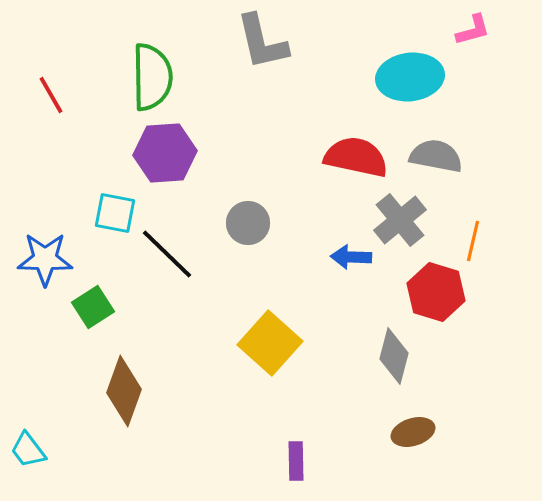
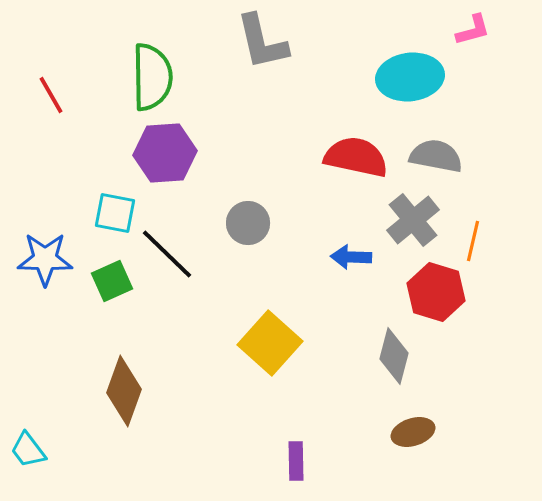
gray cross: moved 13 px right
green square: moved 19 px right, 26 px up; rotated 9 degrees clockwise
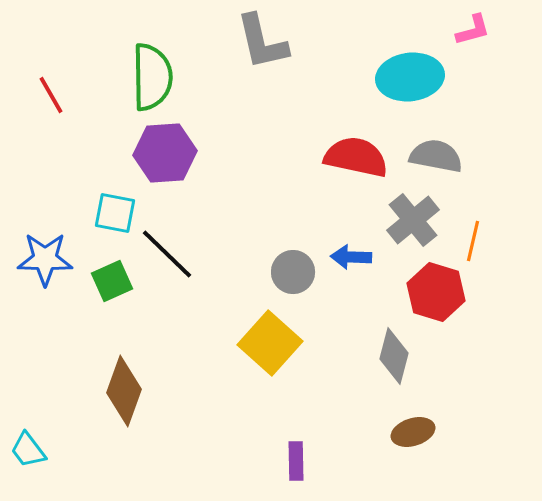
gray circle: moved 45 px right, 49 px down
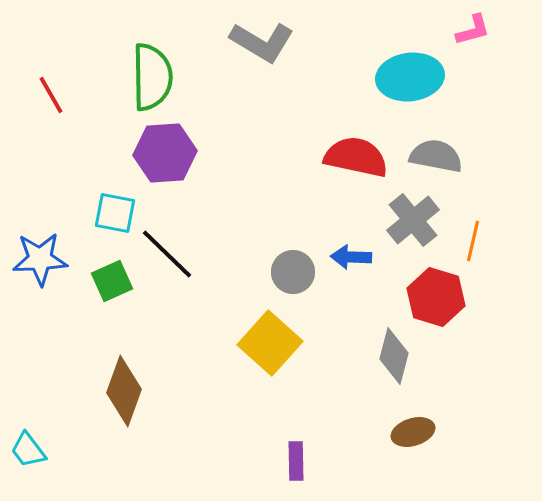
gray L-shape: rotated 46 degrees counterclockwise
blue star: moved 5 px left; rotated 4 degrees counterclockwise
red hexagon: moved 5 px down
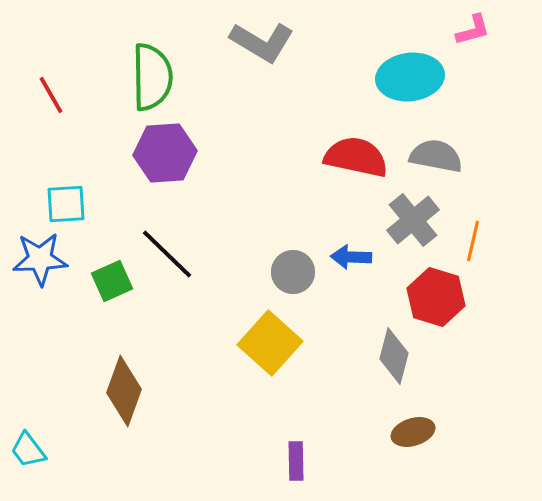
cyan square: moved 49 px left, 9 px up; rotated 15 degrees counterclockwise
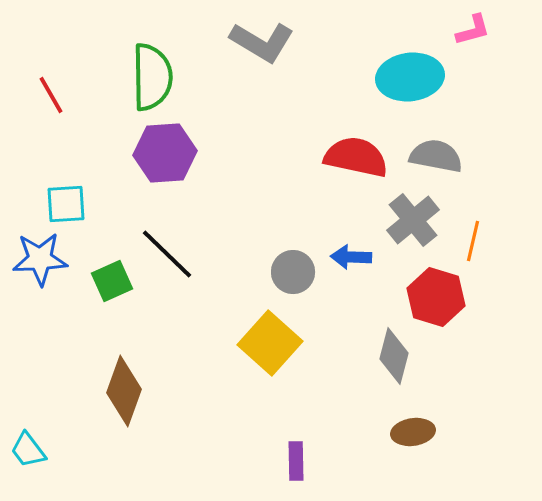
brown ellipse: rotated 9 degrees clockwise
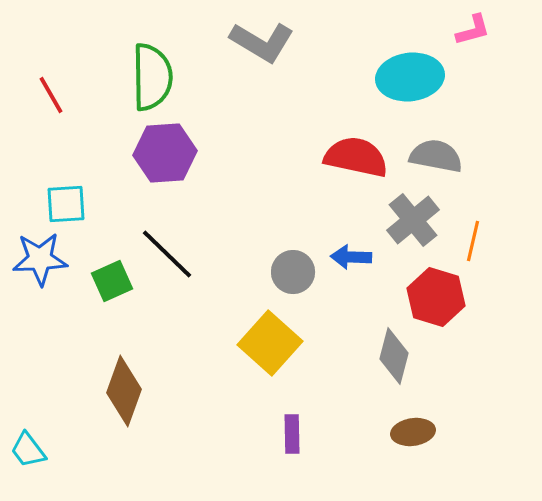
purple rectangle: moved 4 px left, 27 px up
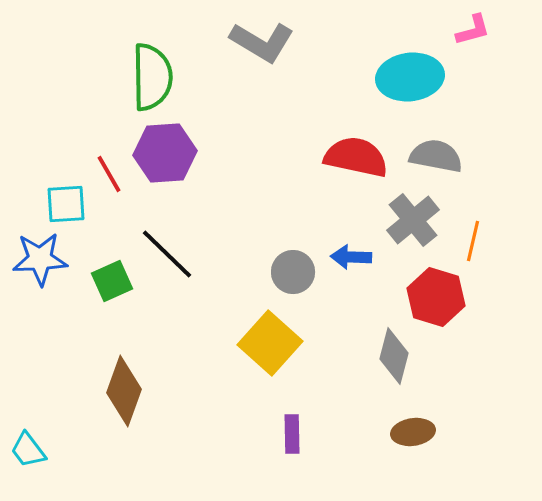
red line: moved 58 px right, 79 px down
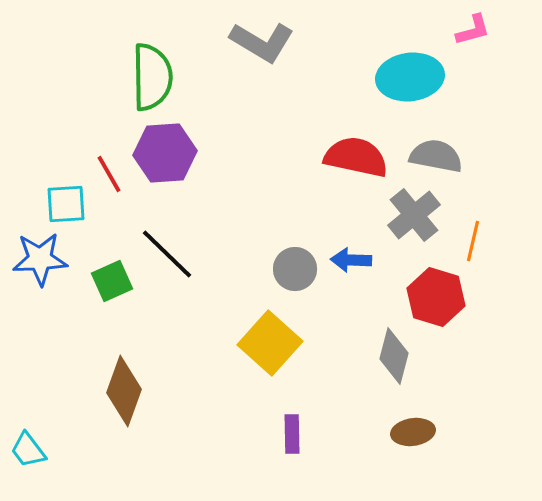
gray cross: moved 1 px right, 5 px up
blue arrow: moved 3 px down
gray circle: moved 2 px right, 3 px up
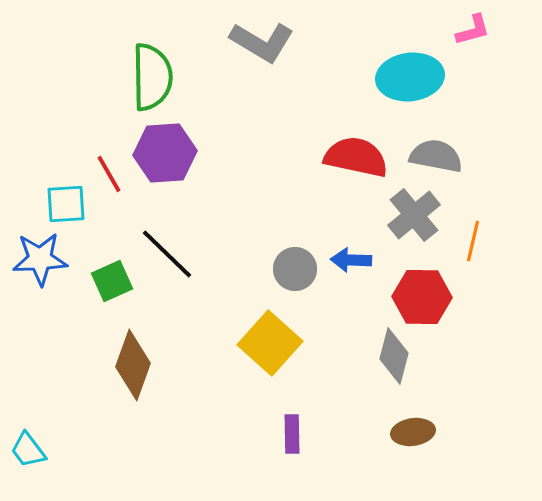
red hexagon: moved 14 px left; rotated 16 degrees counterclockwise
brown diamond: moved 9 px right, 26 px up
